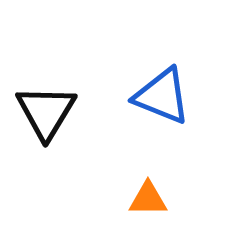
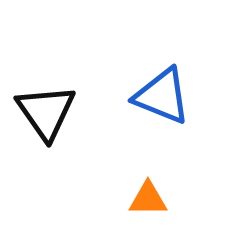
black triangle: rotated 6 degrees counterclockwise
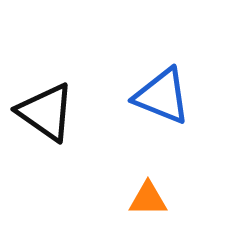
black triangle: rotated 20 degrees counterclockwise
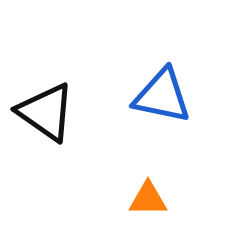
blue triangle: rotated 10 degrees counterclockwise
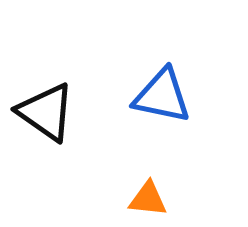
orange triangle: rotated 6 degrees clockwise
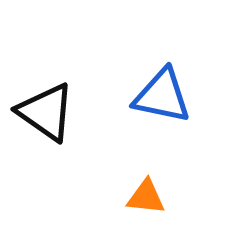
orange triangle: moved 2 px left, 2 px up
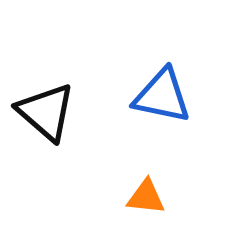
black triangle: rotated 6 degrees clockwise
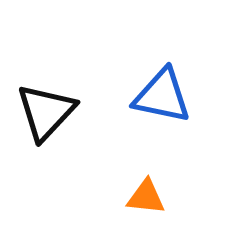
black triangle: rotated 32 degrees clockwise
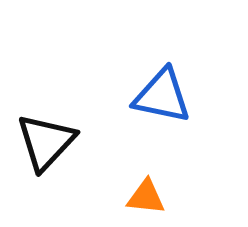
black triangle: moved 30 px down
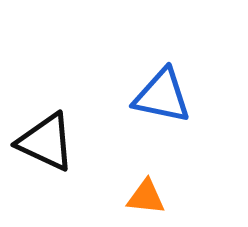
black triangle: rotated 48 degrees counterclockwise
